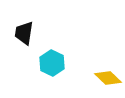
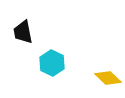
black trapezoid: moved 1 px left, 1 px up; rotated 20 degrees counterclockwise
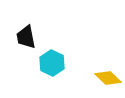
black trapezoid: moved 3 px right, 5 px down
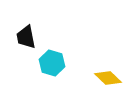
cyan hexagon: rotated 10 degrees counterclockwise
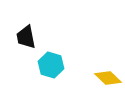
cyan hexagon: moved 1 px left, 2 px down
